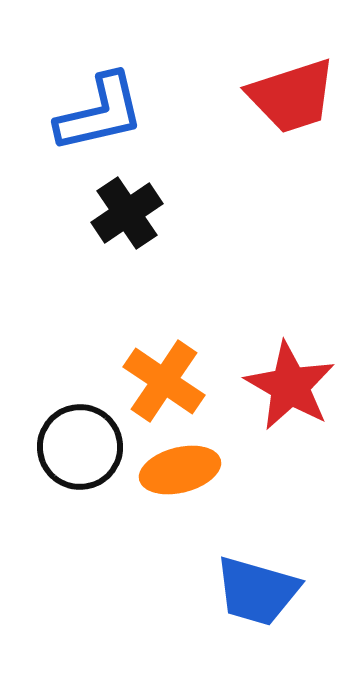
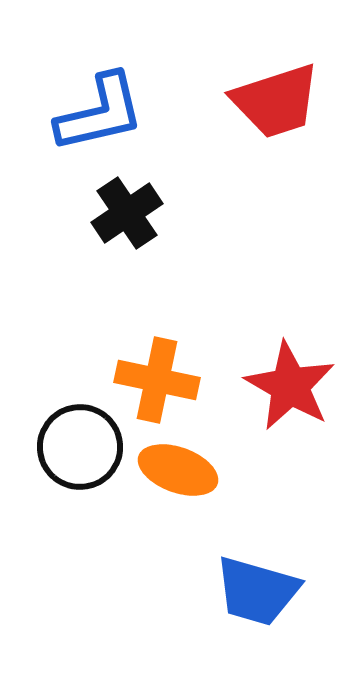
red trapezoid: moved 16 px left, 5 px down
orange cross: moved 7 px left, 1 px up; rotated 22 degrees counterclockwise
orange ellipse: moved 2 px left; rotated 34 degrees clockwise
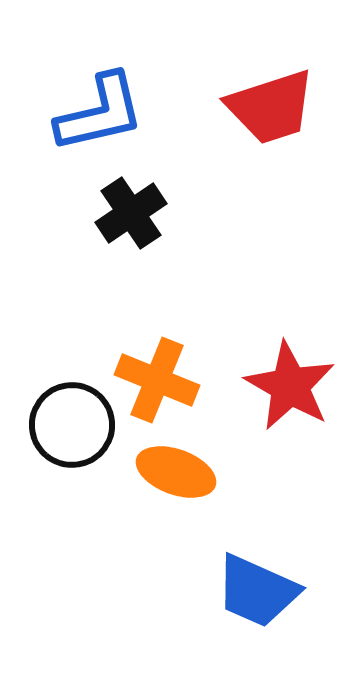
red trapezoid: moved 5 px left, 6 px down
black cross: moved 4 px right
orange cross: rotated 10 degrees clockwise
black circle: moved 8 px left, 22 px up
orange ellipse: moved 2 px left, 2 px down
blue trapezoid: rotated 8 degrees clockwise
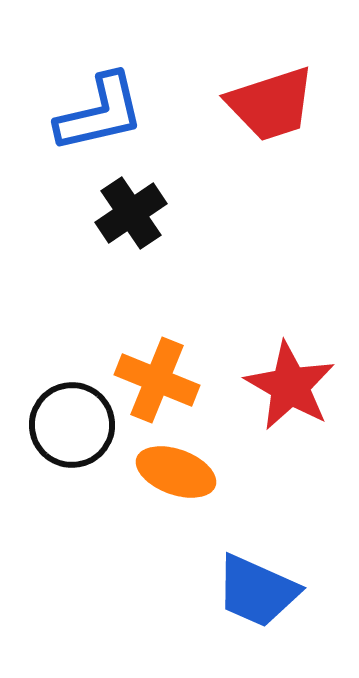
red trapezoid: moved 3 px up
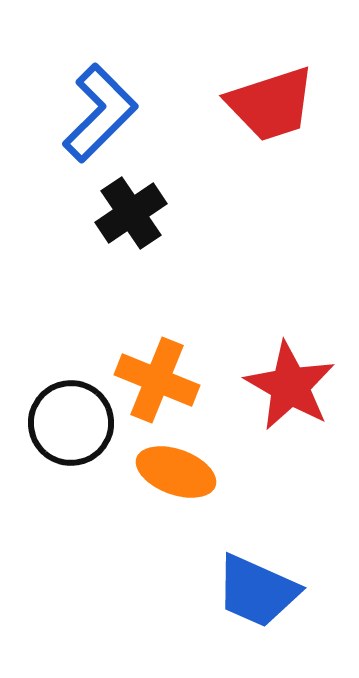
blue L-shape: rotated 32 degrees counterclockwise
black circle: moved 1 px left, 2 px up
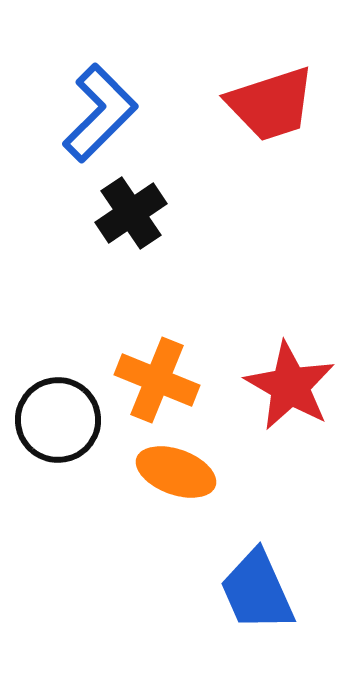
black circle: moved 13 px left, 3 px up
blue trapezoid: rotated 42 degrees clockwise
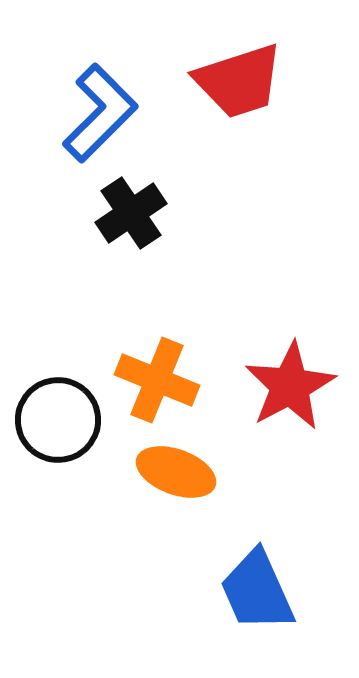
red trapezoid: moved 32 px left, 23 px up
red star: rotated 14 degrees clockwise
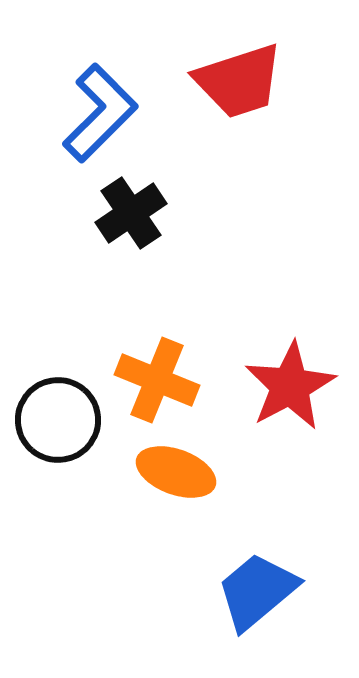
blue trapezoid: rotated 74 degrees clockwise
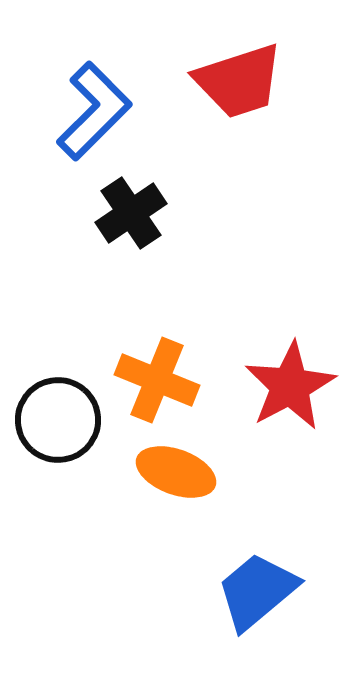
blue L-shape: moved 6 px left, 2 px up
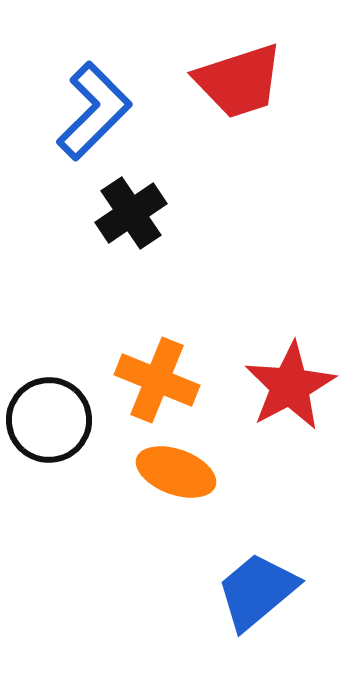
black circle: moved 9 px left
